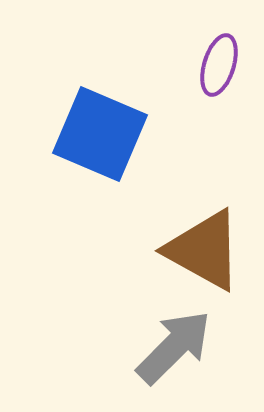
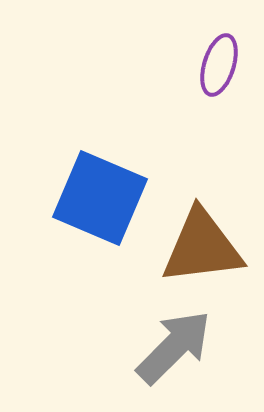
blue square: moved 64 px down
brown triangle: moved 2 px left, 3 px up; rotated 36 degrees counterclockwise
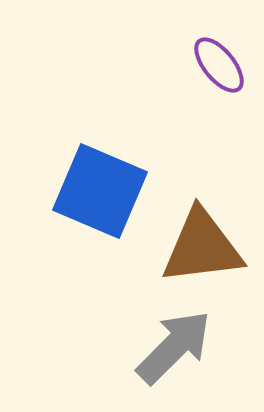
purple ellipse: rotated 56 degrees counterclockwise
blue square: moved 7 px up
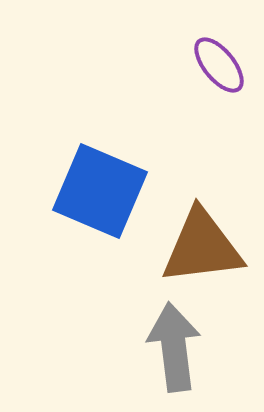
gray arrow: rotated 52 degrees counterclockwise
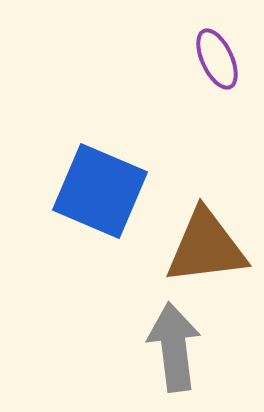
purple ellipse: moved 2 px left, 6 px up; rotated 14 degrees clockwise
brown triangle: moved 4 px right
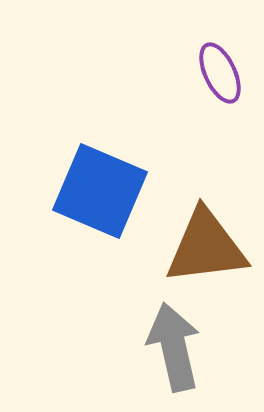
purple ellipse: moved 3 px right, 14 px down
gray arrow: rotated 6 degrees counterclockwise
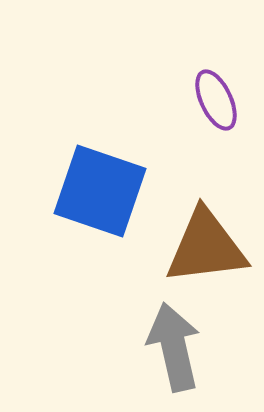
purple ellipse: moved 4 px left, 27 px down
blue square: rotated 4 degrees counterclockwise
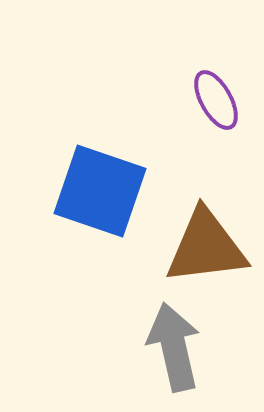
purple ellipse: rotated 4 degrees counterclockwise
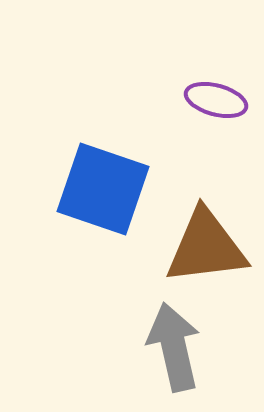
purple ellipse: rotated 46 degrees counterclockwise
blue square: moved 3 px right, 2 px up
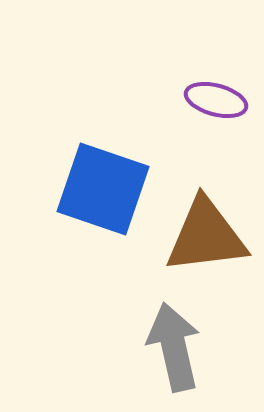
brown triangle: moved 11 px up
